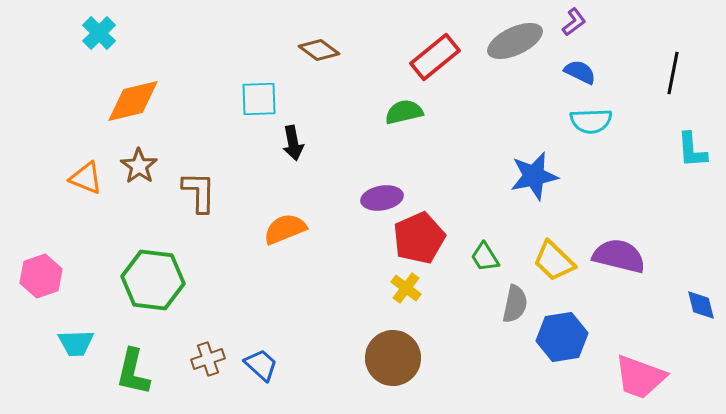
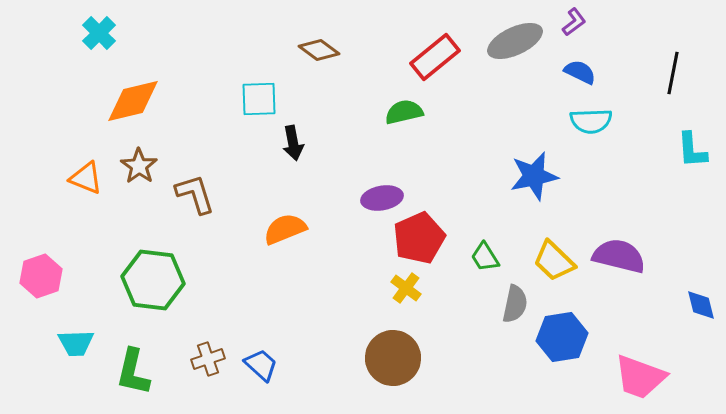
brown L-shape: moved 4 px left, 2 px down; rotated 18 degrees counterclockwise
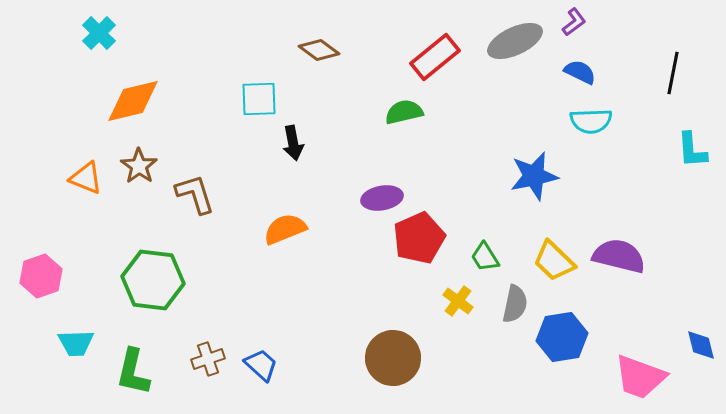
yellow cross: moved 52 px right, 13 px down
blue diamond: moved 40 px down
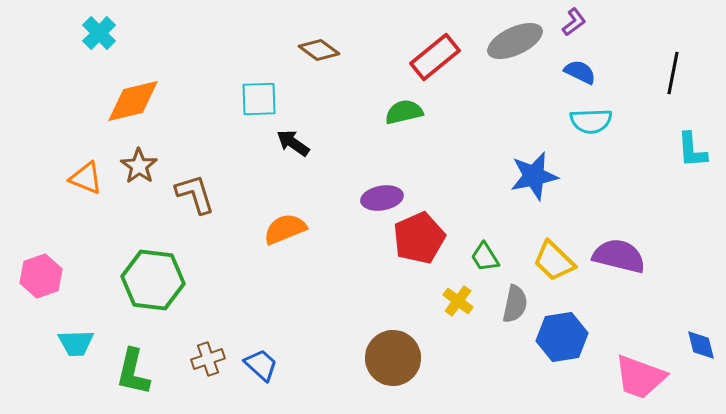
black arrow: rotated 136 degrees clockwise
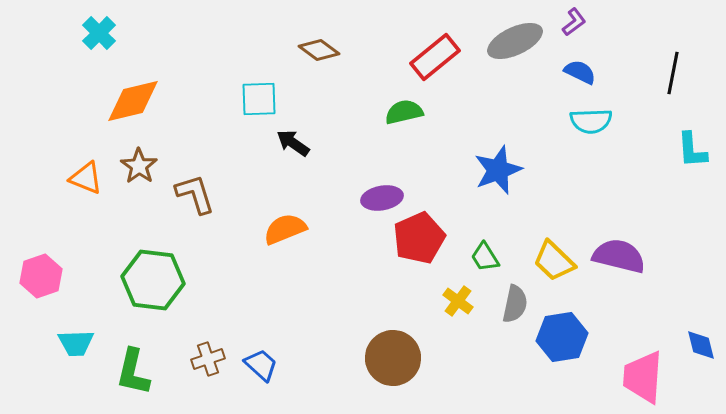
blue star: moved 36 px left, 6 px up; rotated 9 degrees counterclockwise
pink trapezoid: moved 3 px right; rotated 74 degrees clockwise
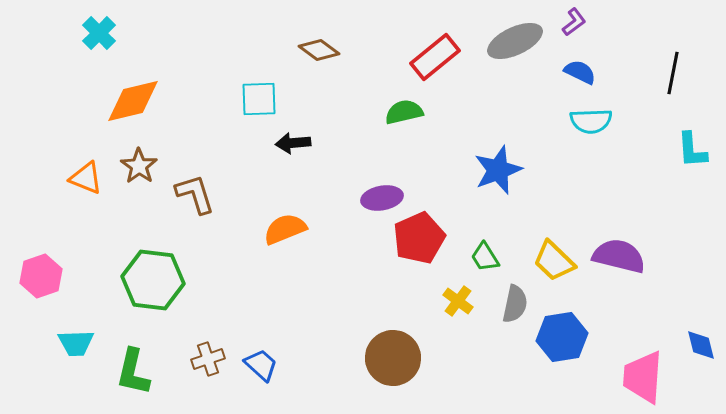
black arrow: rotated 40 degrees counterclockwise
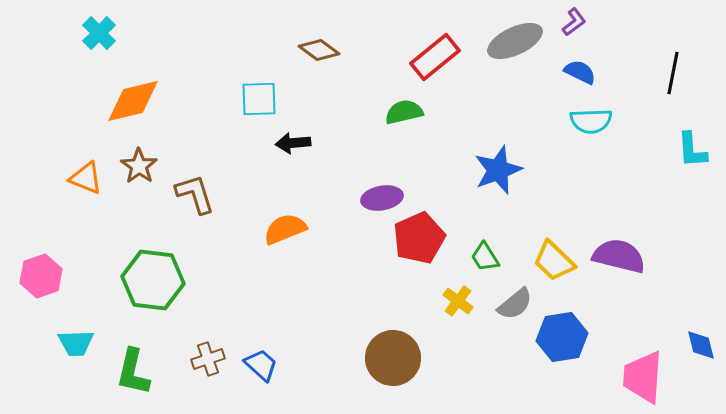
gray semicircle: rotated 39 degrees clockwise
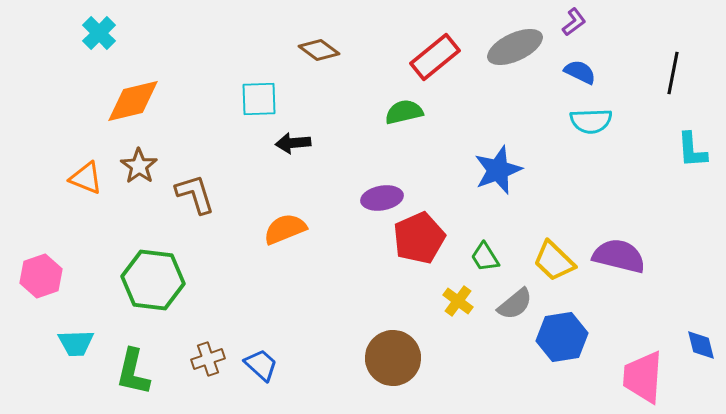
gray ellipse: moved 6 px down
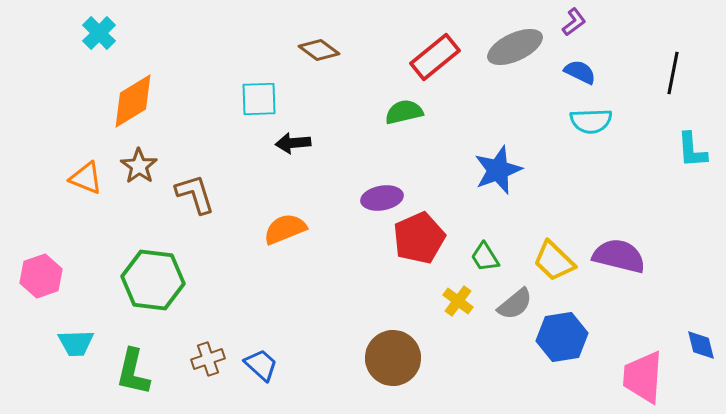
orange diamond: rotated 18 degrees counterclockwise
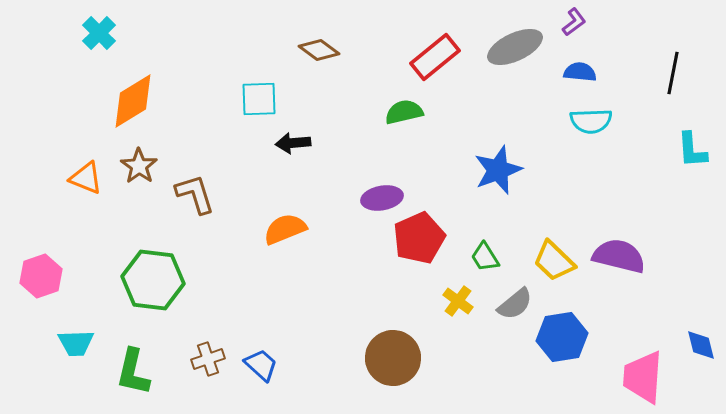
blue semicircle: rotated 20 degrees counterclockwise
